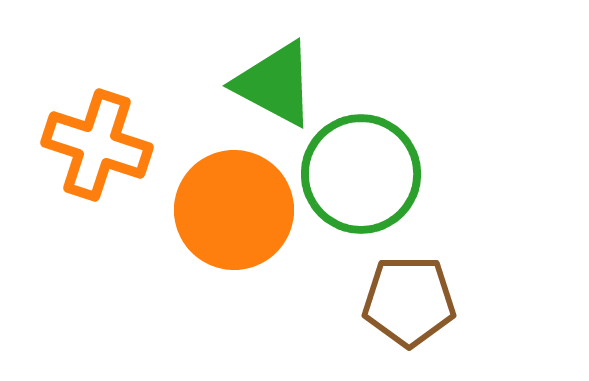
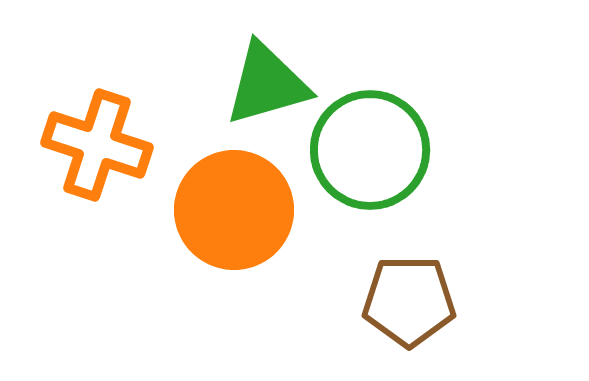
green triangle: moved 8 px left; rotated 44 degrees counterclockwise
green circle: moved 9 px right, 24 px up
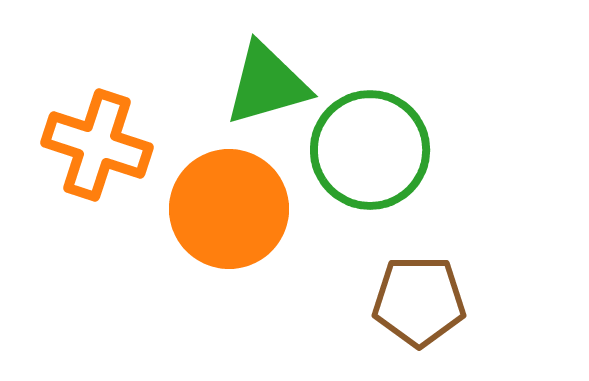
orange circle: moved 5 px left, 1 px up
brown pentagon: moved 10 px right
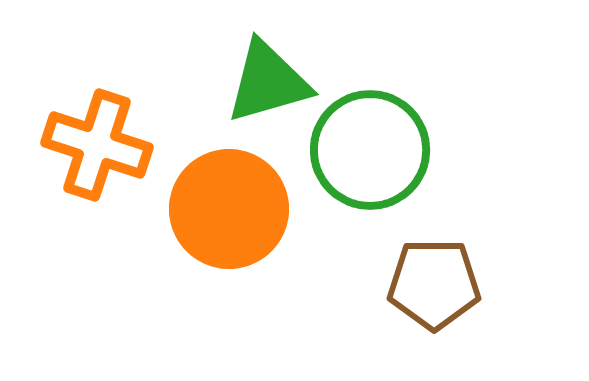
green triangle: moved 1 px right, 2 px up
brown pentagon: moved 15 px right, 17 px up
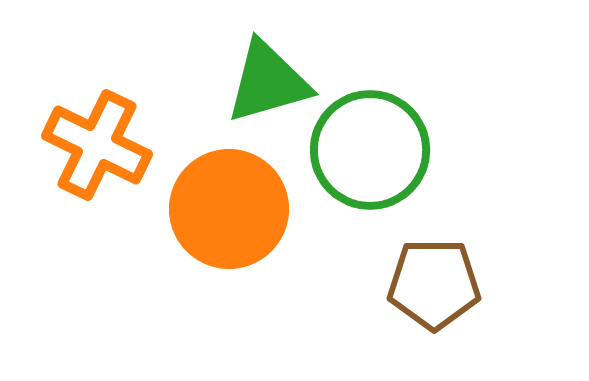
orange cross: rotated 8 degrees clockwise
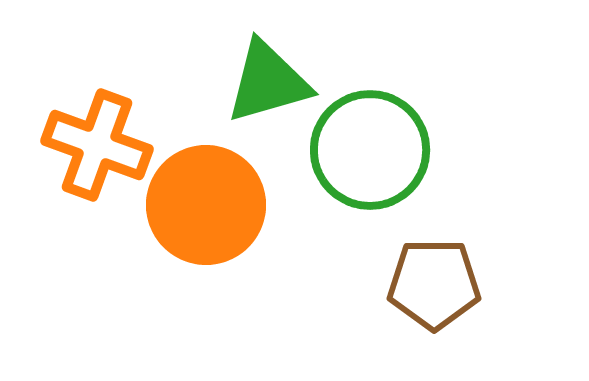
orange cross: rotated 6 degrees counterclockwise
orange circle: moved 23 px left, 4 px up
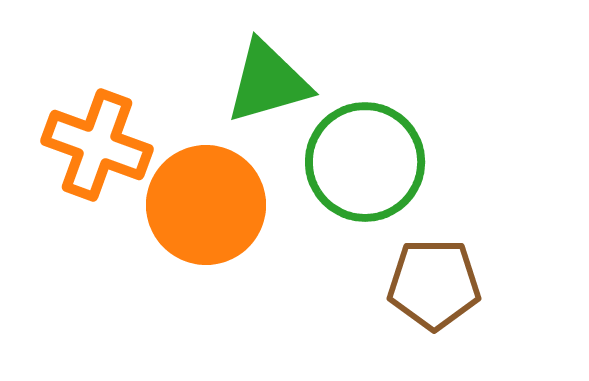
green circle: moved 5 px left, 12 px down
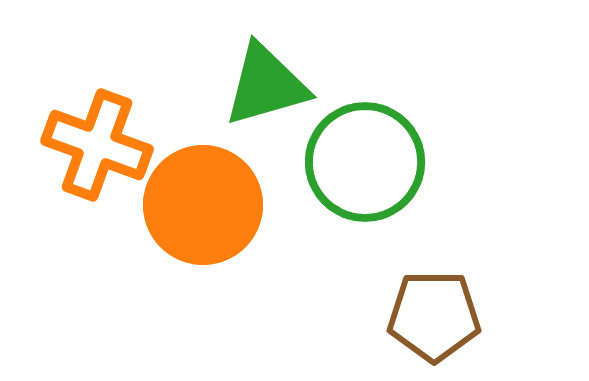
green triangle: moved 2 px left, 3 px down
orange circle: moved 3 px left
brown pentagon: moved 32 px down
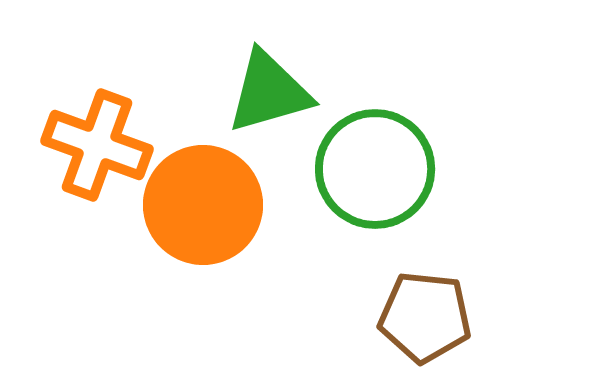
green triangle: moved 3 px right, 7 px down
green circle: moved 10 px right, 7 px down
brown pentagon: moved 9 px left, 1 px down; rotated 6 degrees clockwise
